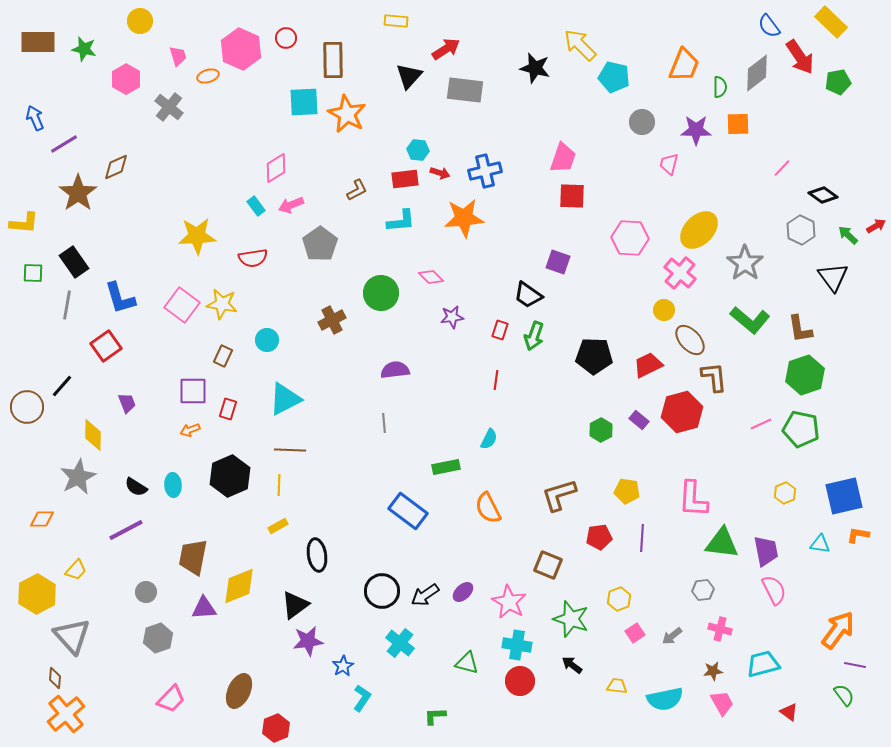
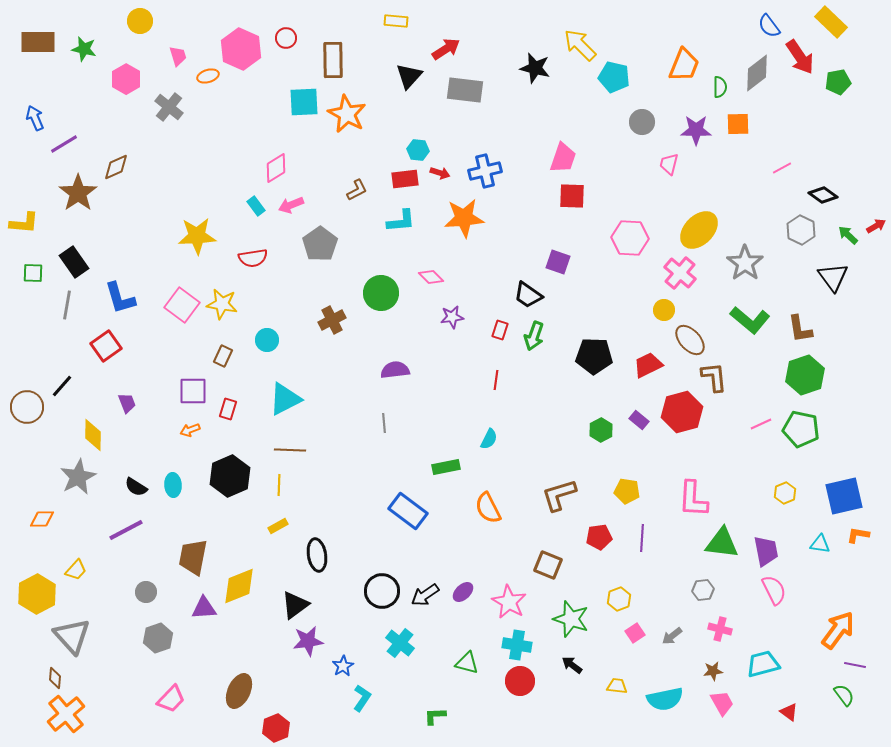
pink line at (782, 168): rotated 18 degrees clockwise
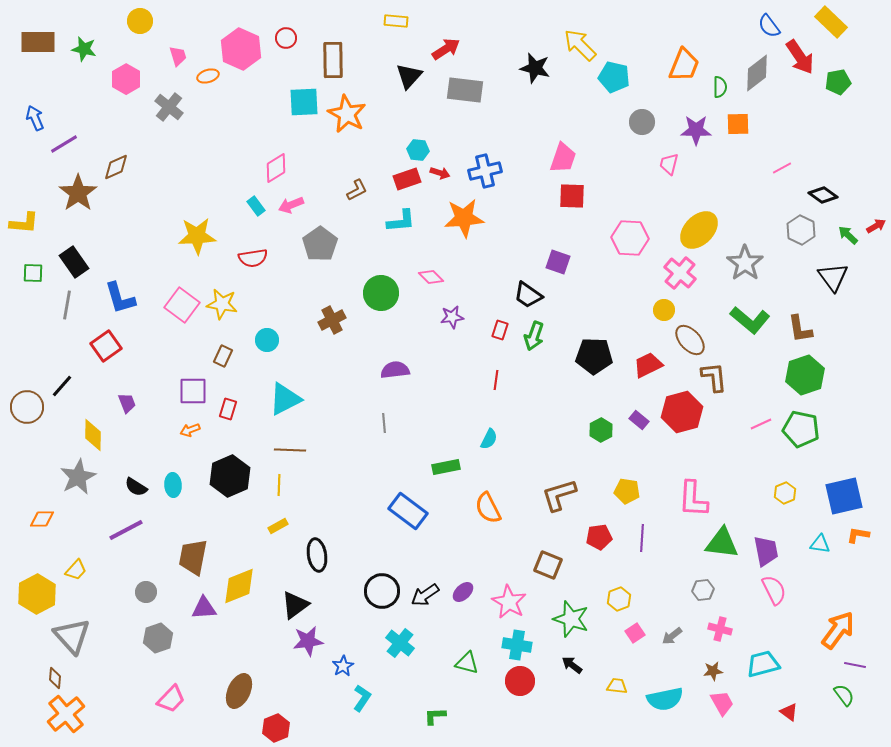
red rectangle at (405, 179): moved 2 px right; rotated 12 degrees counterclockwise
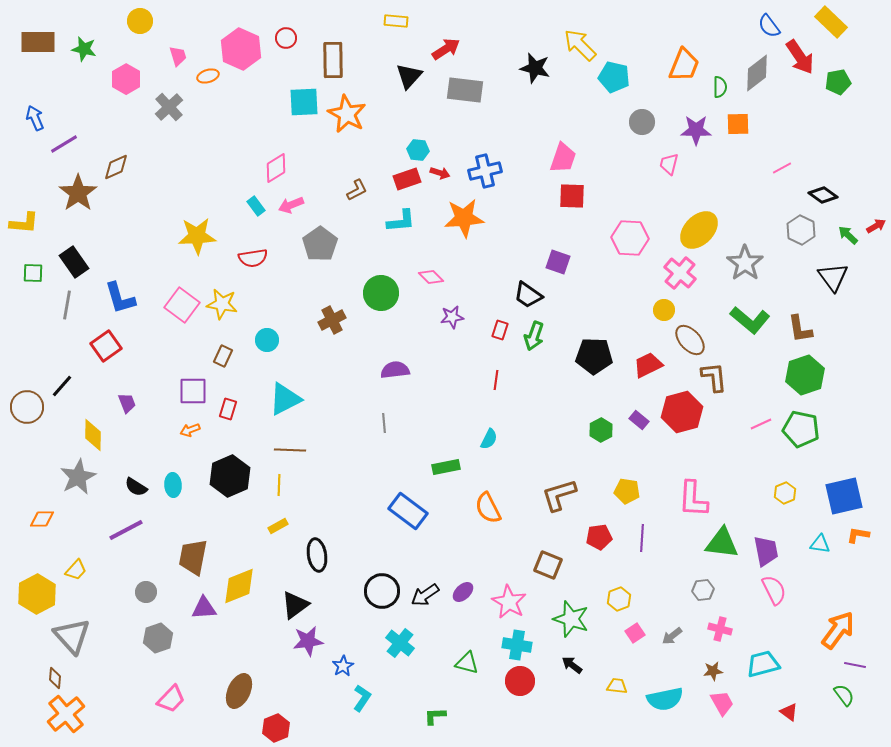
gray cross at (169, 107): rotated 8 degrees clockwise
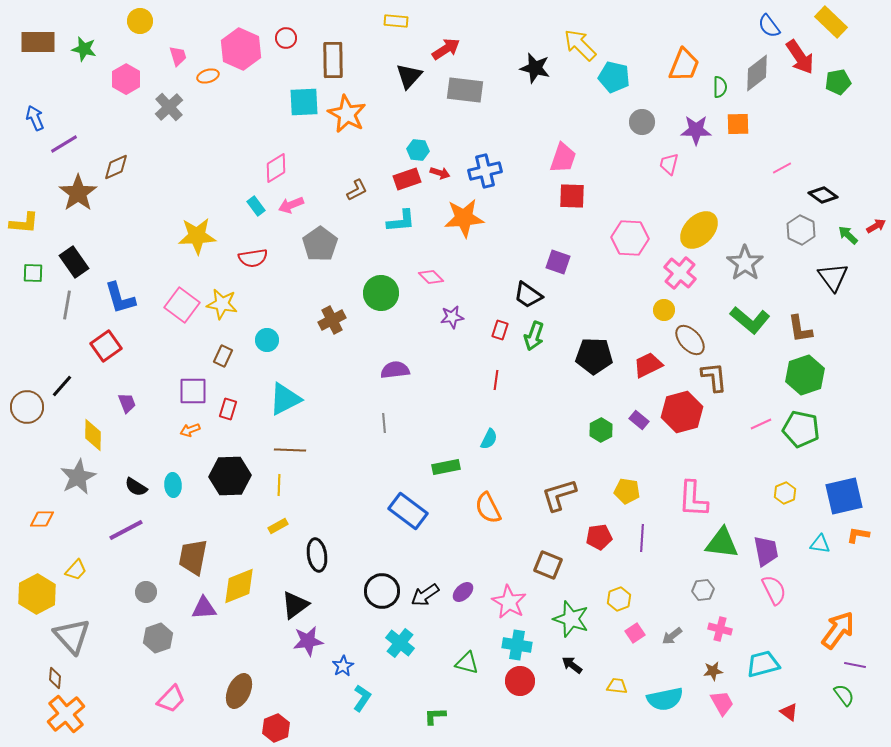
black hexagon at (230, 476): rotated 21 degrees clockwise
